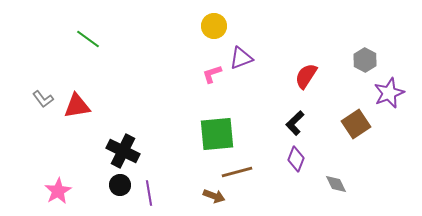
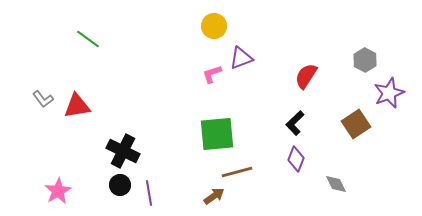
brown arrow: rotated 55 degrees counterclockwise
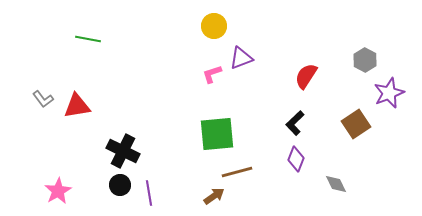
green line: rotated 25 degrees counterclockwise
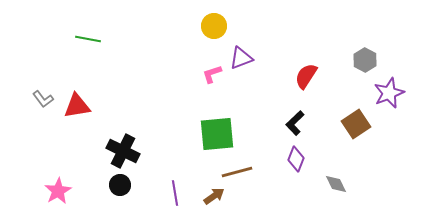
purple line: moved 26 px right
